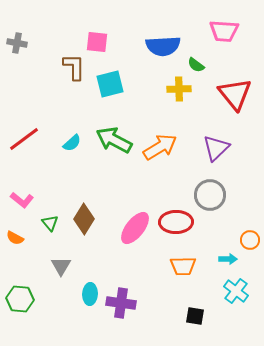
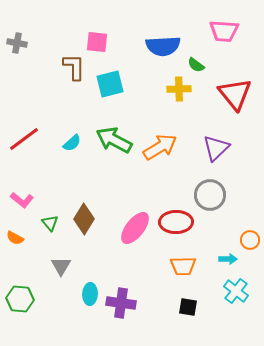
black square: moved 7 px left, 9 px up
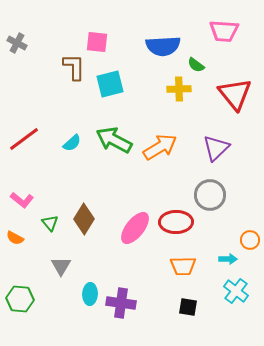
gray cross: rotated 18 degrees clockwise
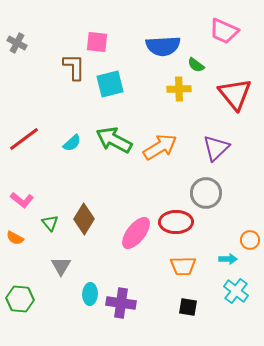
pink trapezoid: rotated 20 degrees clockwise
gray circle: moved 4 px left, 2 px up
pink ellipse: moved 1 px right, 5 px down
